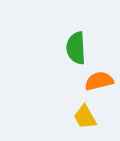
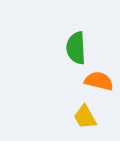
orange semicircle: rotated 28 degrees clockwise
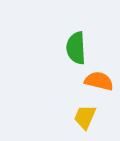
yellow trapezoid: rotated 52 degrees clockwise
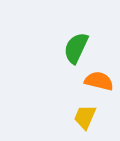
green semicircle: rotated 28 degrees clockwise
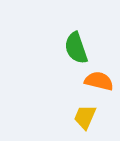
green semicircle: rotated 44 degrees counterclockwise
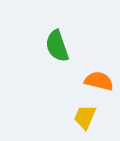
green semicircle: moved 19 px left, 2 px up
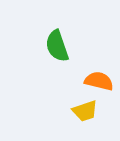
yellow trapezoid: moved 6 px up; rotated 132 degrees counterclockwise
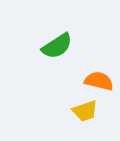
green semicircle: rotated 104 degrees counterclockwise
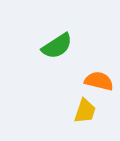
yellow trapezoid: rotated 52 degrees counterclockwise
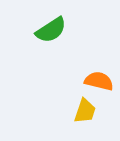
green semicircle: moved 6 px left, 16 px up
